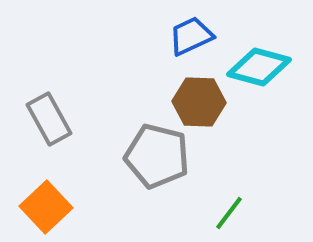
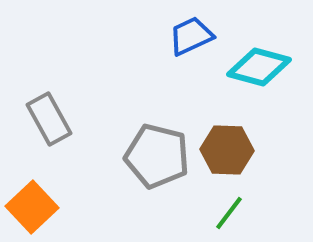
brown hexagon: moved 28 px right, 48 px down
orange square: moved 14 px left
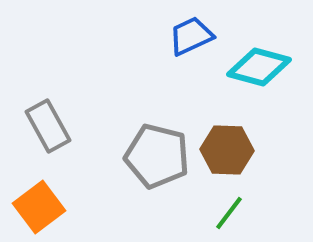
gray rectangle: moved 1 px left, 7 px down
orange square: moved 7 px right; rotated 6 degrees clockwise
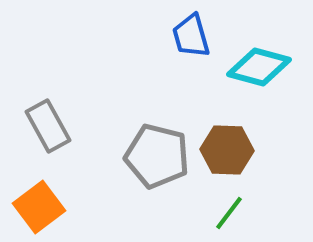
blue trapezoid: rotated 81 degrees counterclockwise
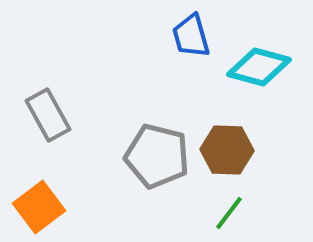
gray rectangle: moved 11 px up
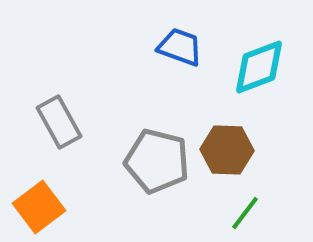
blue trapezoid: moved 11 px left, 11 px down; rotated 126 degrees clockwise
cyan diamond: rotated 36 degrees counterclockwise
gray rectangle: moved 11 px right, 7 px down
gray pentagon: moved 5 px down
green line: moved 16 px right
